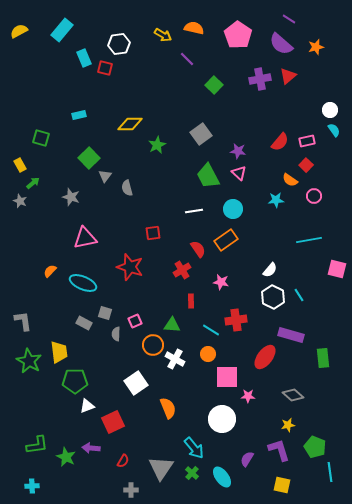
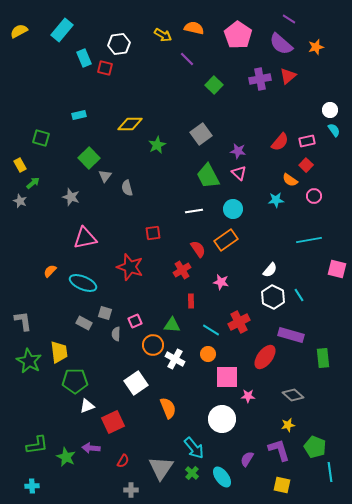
red cross at (236, 320): moved 3 px right, 2 px down; rotated 20 degrees counterclockwise
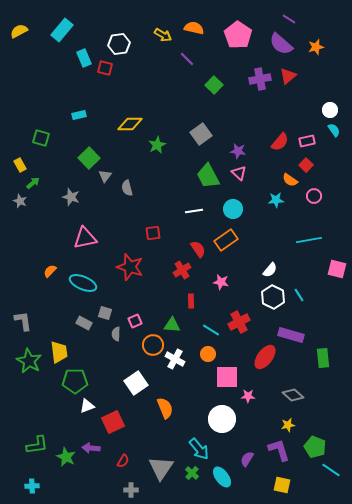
orange semicircle at (168, 408): moved 3 px left
cyan arrow at (194, 448): moved 5 px right, 1 px down
cyan line at (330, 472): moved 1 px right, 2 px up; rotated 48 degrees counterclockwise
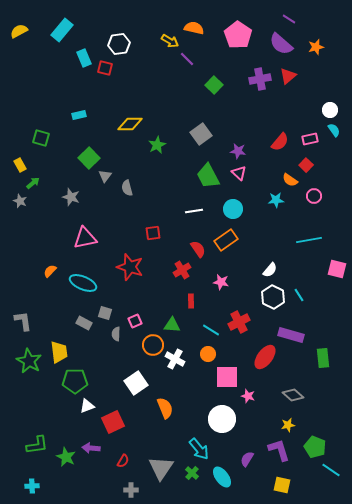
yellow arrow at (163, 35): moved 7 px right, 6 px down
pink rectangle at (307, 141): moved 3 px right, 2 px up
pink star at (248, 396): rotated 16 degrees clockwise
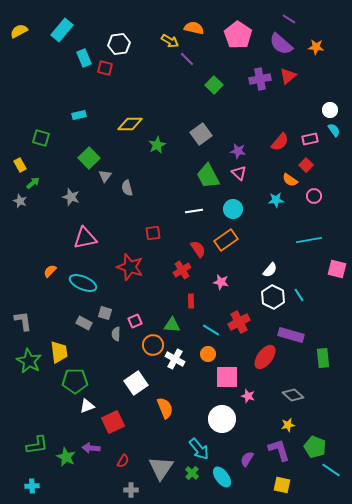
orange star at (316, 47): rotated 21 degrees clockwise
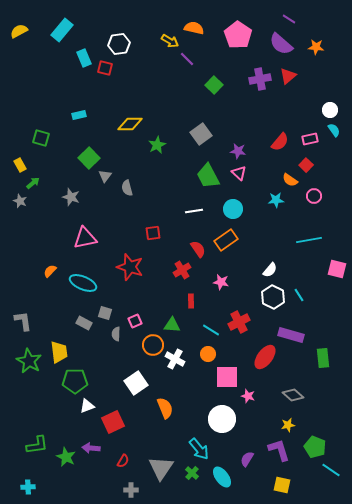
cyan cross at (32, 486): moved 4 px left, 1 px down
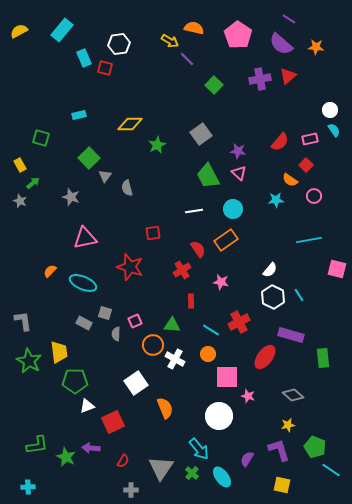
white circle at (222, 419): moved 3 px left, 3 px up
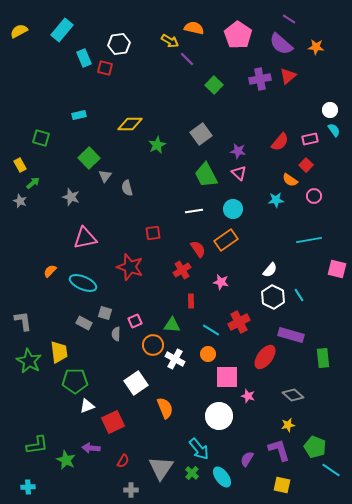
green trapezoid at (208, 176): moved 2 px left, 1 px up
green star at (66, 457): moved 3 px down
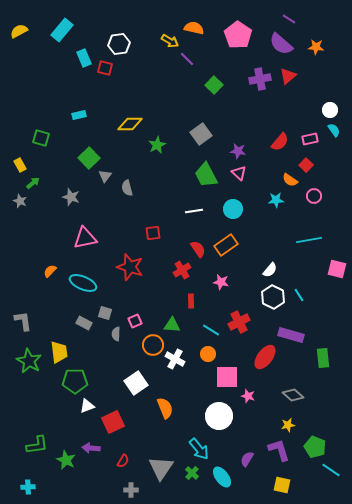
orange rectangle at (226, 240): moved 5 px down
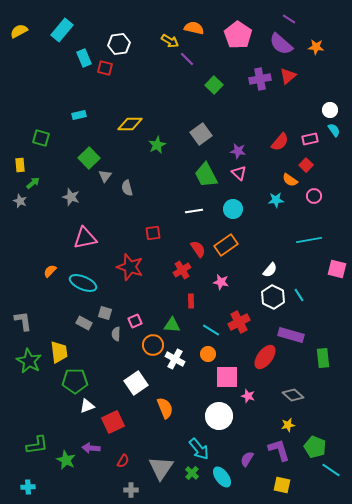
yellow rectangle at (20, 165): rotated 24 degrees clockwise
